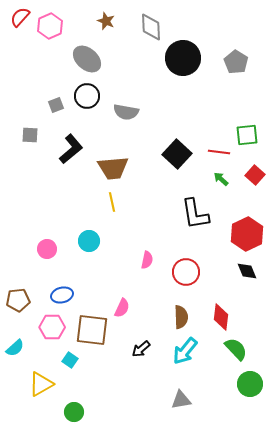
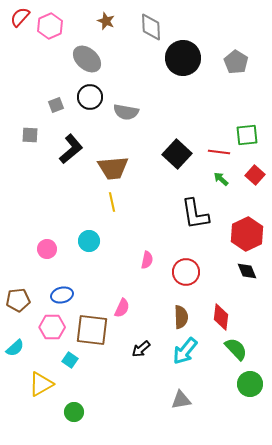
black circle at (87, 96): moved 3 px right, 1 px down
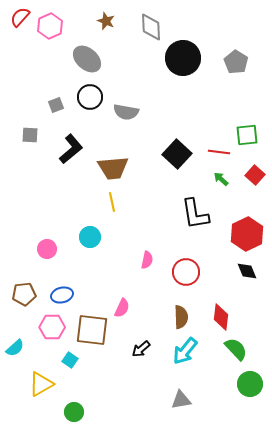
cyan circle at (89, 241): moved 1 px right, 4 px up
brown pentagon at (18, 300): moved 6 px right, 6 px up
